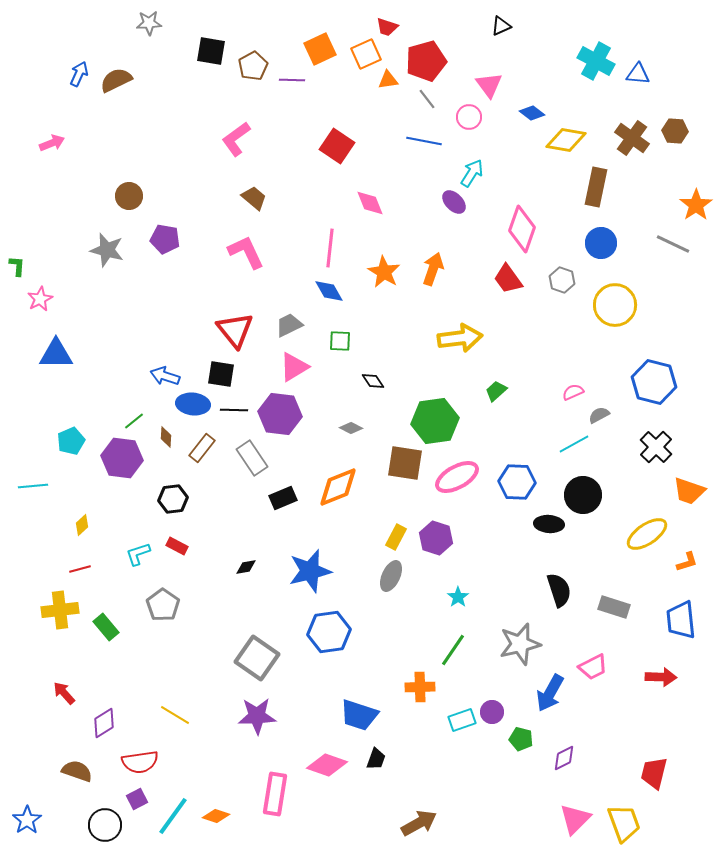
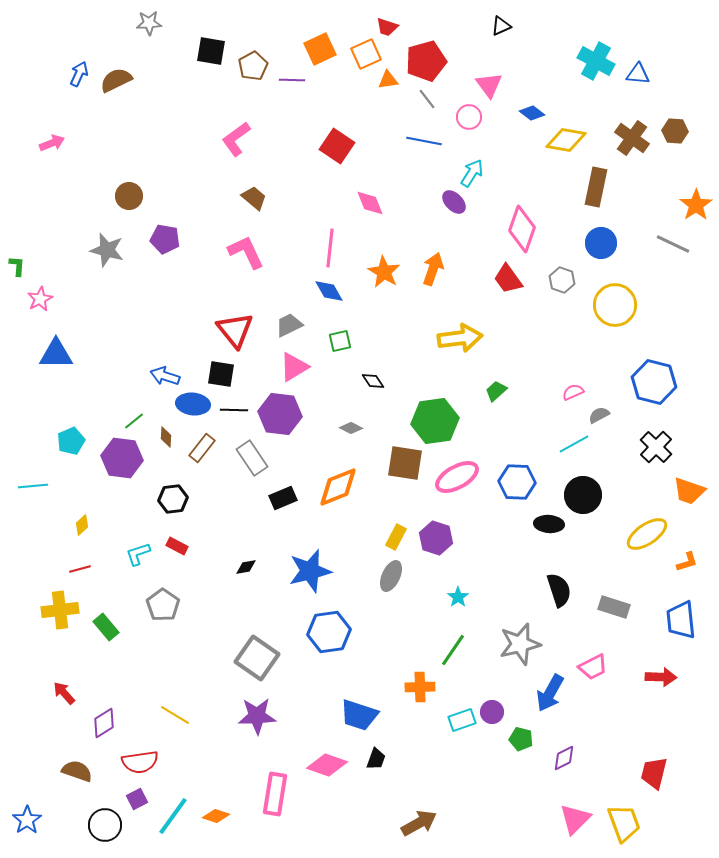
green square at (340, 341): rotated 15 degrees counterclockwise
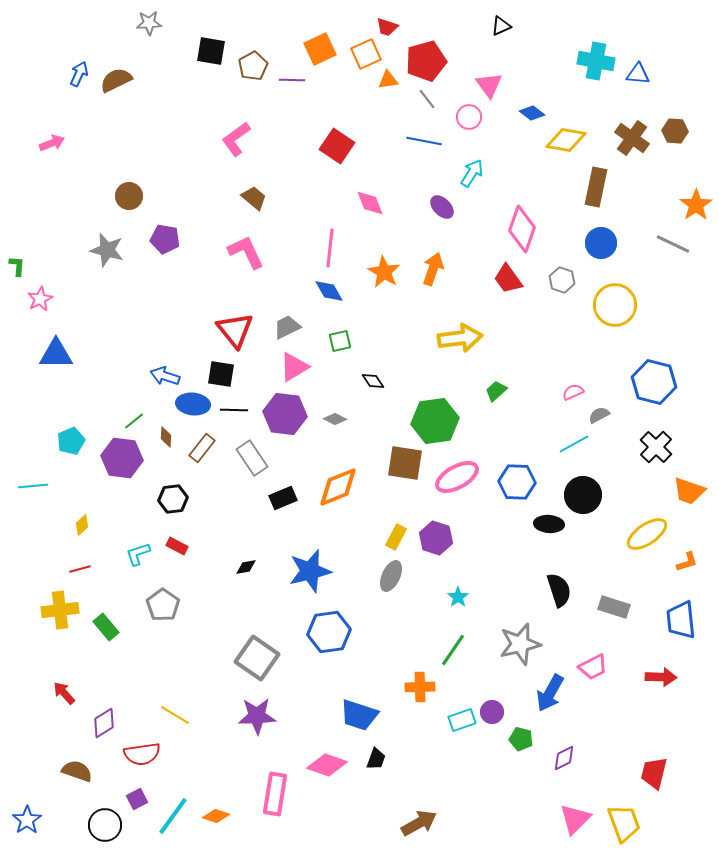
cyan cross at (596, 61): rotated 18 degrees counterclockwise
purple ellipse at (454, 202): moved 12 px left, 5 px down
gray trapezoid at (289, 325): moved 2 px left, 2 px down
purple hexagon at (280, 414): moved 5 px right
gray diamond at (351, 428): moved 16 px left, 9 px up
red semicircle at (140, 762): moved 2 px right, 8 px up
